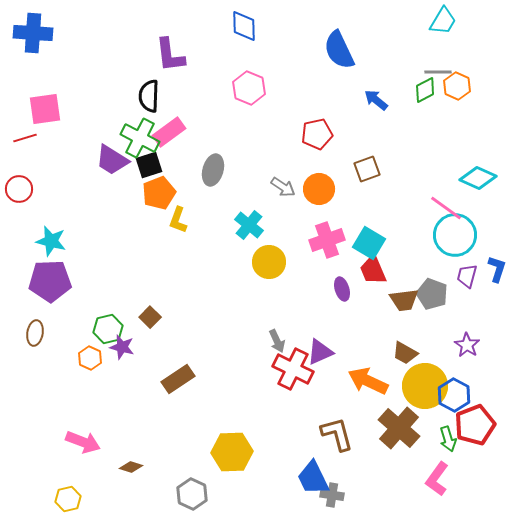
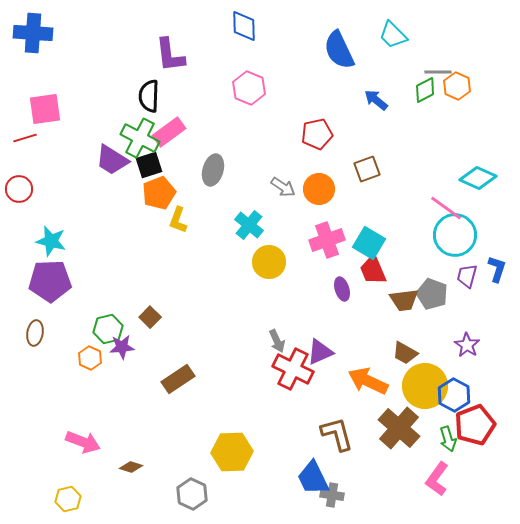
cyan trapezoid at (443, 21): moved 50 px left, 14 px down; rotated 104 degrees clockwise
purple star at (122, 347): rotated 20 degrees counterclockwise
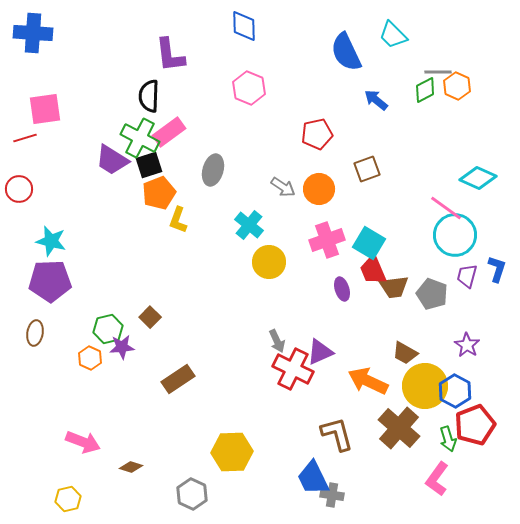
blue semicircle at (339, 50): moved 7 px right, 2 px down
brown trapezoid at (404, 300): moved 10 px left, 13 px up
blue hexagon at (454, 395): moved 1 px right, 4 px up
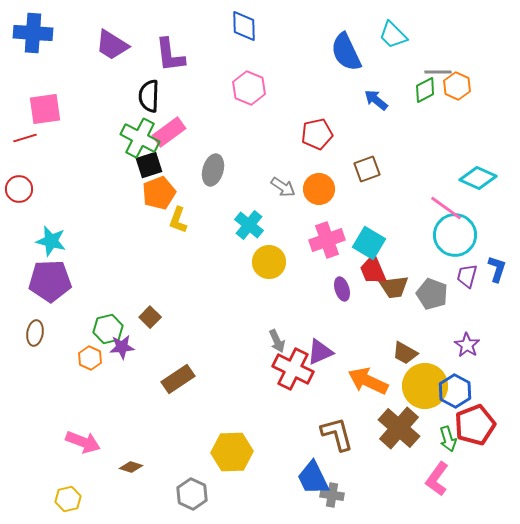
purple trapezoid at (112, 160): moved 115 px up
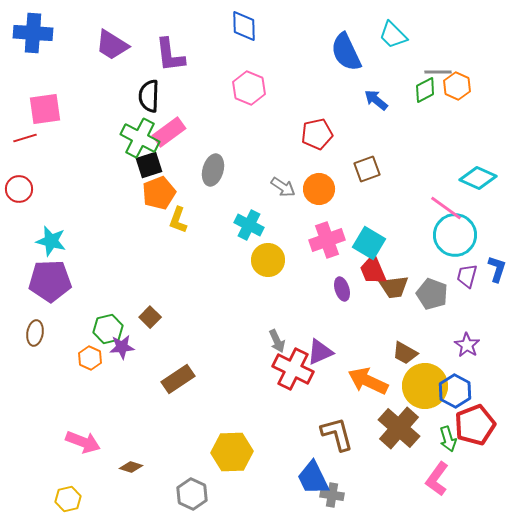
cyan cross at (249, 225): rotated 12 degrees counterclockwise
yellow circle at (269, 262): moved 1 px left, 2 px up
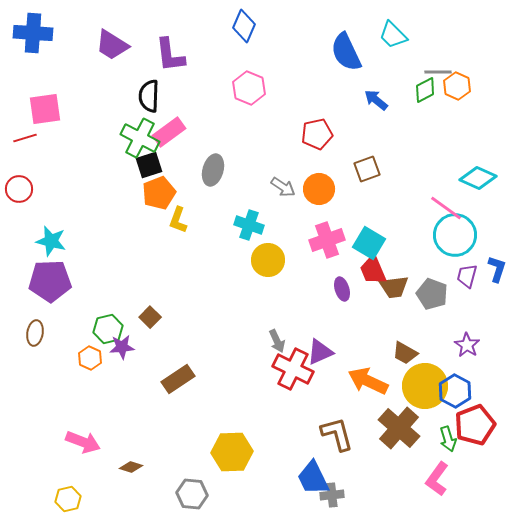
blue diamond at (244, 26): rotated 24 degrees clockwise
cyan cross at (249, 225): rotated 8 degrees counterclockwise
gray hexagon at (192, 494): rotated 20 degrees counterclockwise
gray cross at (332, 495): rotated 15 degrees counterclockwise
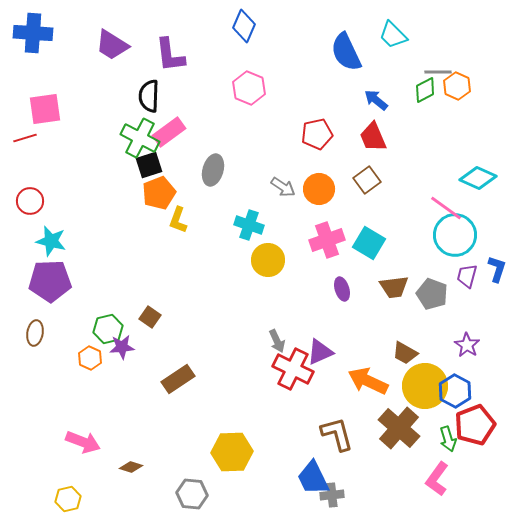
brown square at (367, 169): moved 11 px down; rotated 16 degrees counterclockwise
red circle at (19, 189): moved 11 px right, 12 px down
red trapezoid at (373, 270): moved 133 px up
brown square at (150, 317): rotated 10 degrees counterclockwise
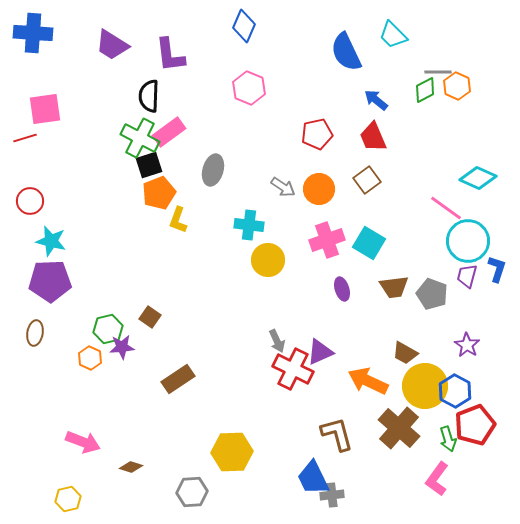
cyan cross at (249, 225): rotated 12 degrees counterclockwise
cyan circle at (455, 235): moved 13 px right, 6 px down
gray hexagon at (192, 494): moved 2 px up; rotated 8 degrees counterclockwise
